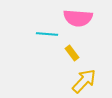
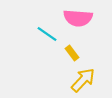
cyan line: rotated 30 degrees clockwise
yellow arrow: moved 1 px left, 1 px up
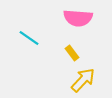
cyan line: moved 18 px left, 4 px down
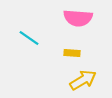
yellow rectangle: rotated 49 degrees counterclockwise
yellow arrow: rotated 16 degrees clockwise
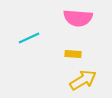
cyan line: rotated 60 degrees counterclockwise
yellow rectangle: moved 1 px right, 1 px down
